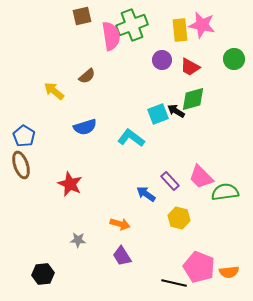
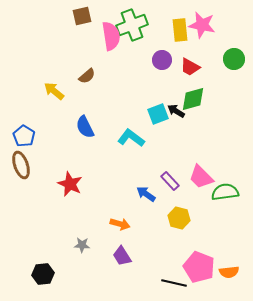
blue semicircle: rotated 80 degrees clockwise
gray star: moved 4 px right, 5 px down
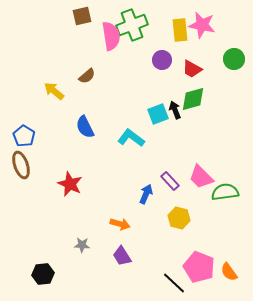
red trapezoid: moved 2 px right, 2 px down
black arrow: moved 1 px left, 1 px up; rotated 36 degrees clockwise
blue arrow: rotated 78 degrees clockwise
orange semicircle: rotated 60 degrees clockwise
black line: rotated 30 degrees clockwise
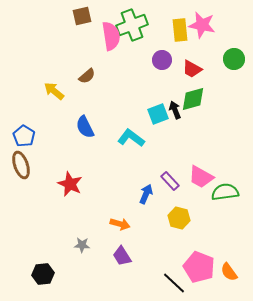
pink trapezoid: rotated 16 degrees counterclockwise
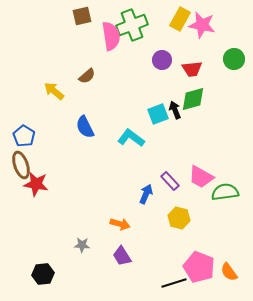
yellow rectangle: moved 11 px up; rotated 35 degrees clockwise
red trapezoid: rotated 35 degrees counterclockwise
red star: moved 34 px left; rotated 15 degrees counterclockwise
black line: rotated 60 degrees counterclockwise
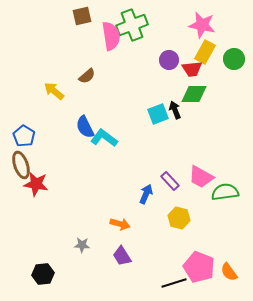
yellow rectangle: moved 25 px right, 33 px down
purple circle: moved 7 px right
green diamond: moved 1 px right, 5 px up; rotated 16 degrees clockwise
cyan L-shape: moved 27 px left
